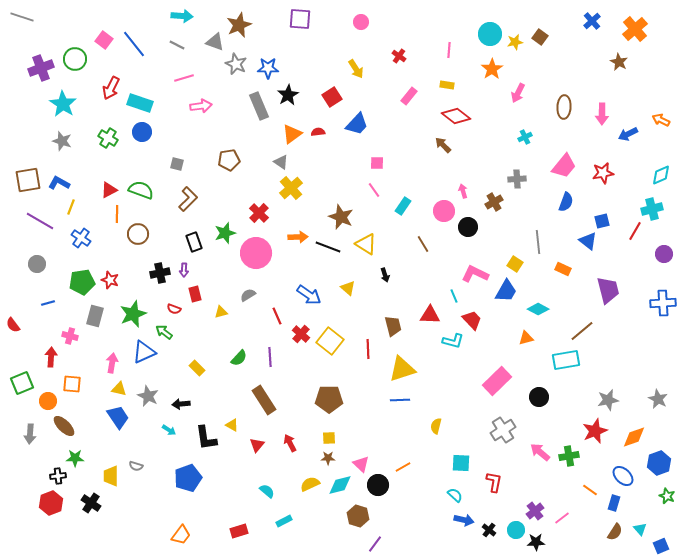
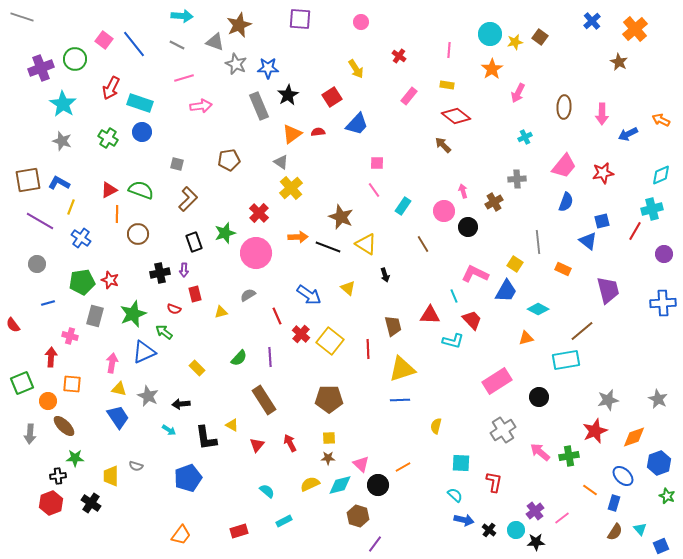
pink rectangle at (497, 381): rotated 12 degrees clockwise
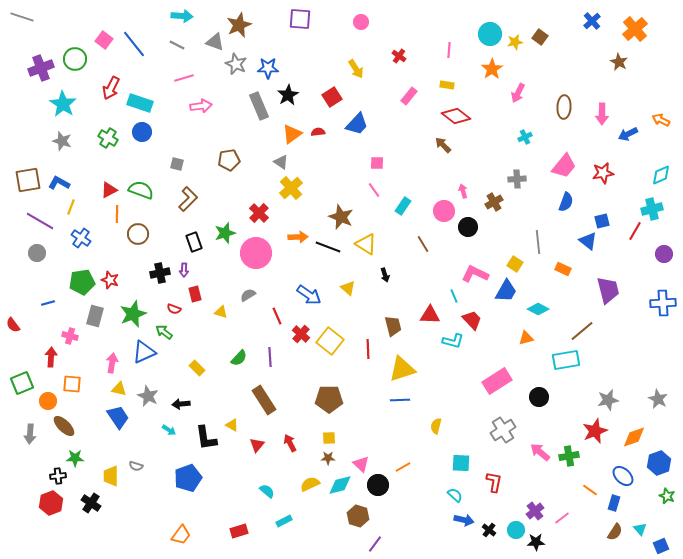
gray circle at (37, 264): moved 11 px up
yellow triangle at (221, 312): rotated 32 degrees clockwise
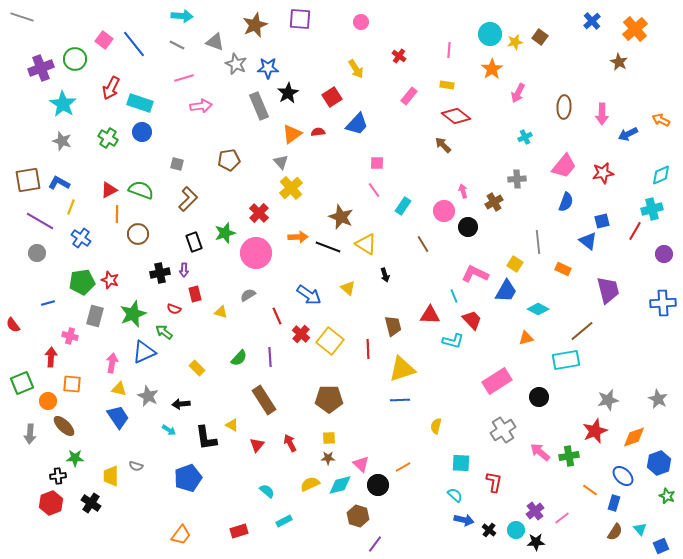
brown star at (239, 25): moved 16 px right
black star at (288, 95): moved 2 px up
gray triangle at (281, 162): rotated 14 degrees clockwise
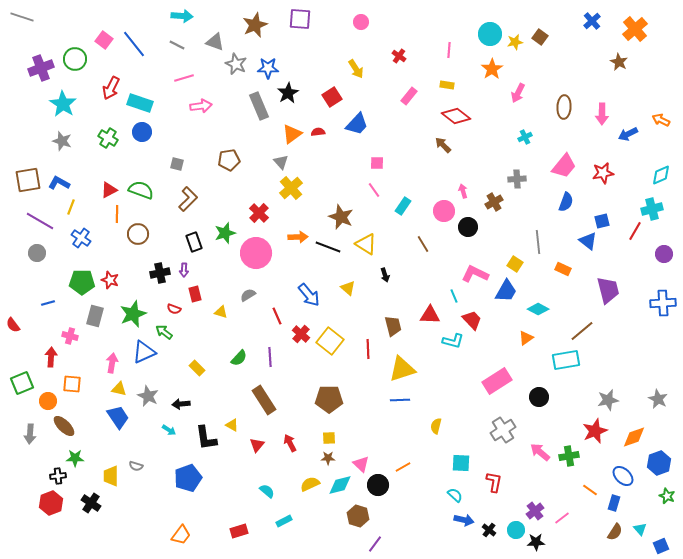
green pentagon at (82, 282): rotated 10 degrees clockwise
blue arrow at (309, 295): rotated 15 degrees clockwise
orange triangle at (526, 338): rotated 21 degrees counterclockwise
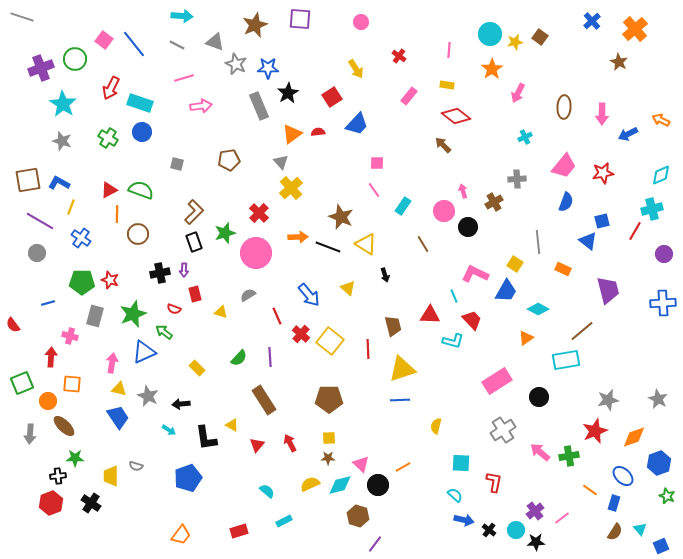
brown L-shape at (188, 199): moved 6 px right, 13 px down
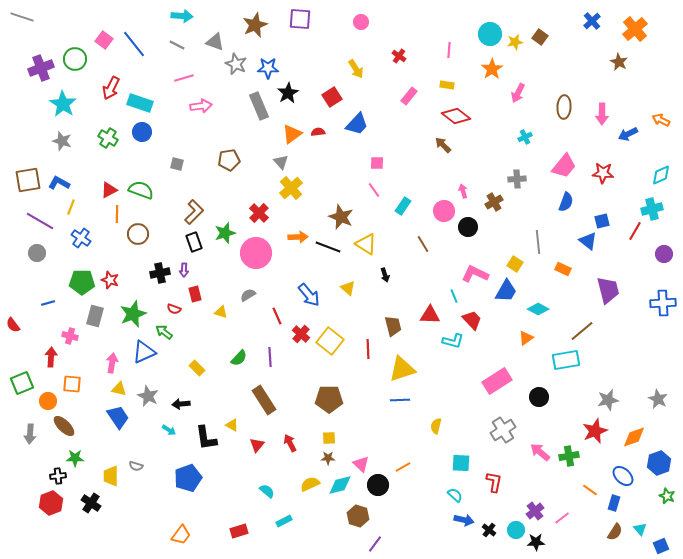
red star at (603, 173): rotated 15 degrees clockwise
